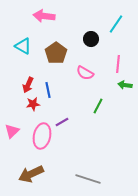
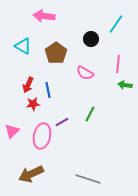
green line: moved 8 px left, 8 px down
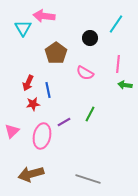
black circle: moved 1 px left, 1 px up
cyan triangle: moved 18 px up; rotated 30 degrees clockwise
red arrow: moved 2 px up
purple line: moved 2 px right
brown arrow: rotated 10 degrees clockwise
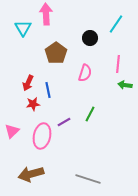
pink arrow: moved 2 px right, 2 px up; rotated 80 degrees clockwise
pink semicircle: rotated 102 degrees counterclockwise
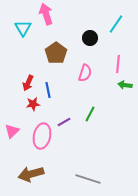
pink arrow: rotated 15 degrees counterclockwise
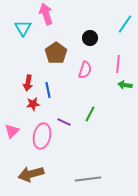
cyan line: moved 9 px right
pink semicircle: moved 3 px up
red arrow: rotated 14 degrees counterclockwise
purple line: rotated 56 degrees clockwise
gray line: rotated 25 degrees counterclockwise
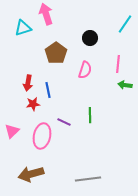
cyan triangle: rotated 42 degrees clockwise
green line: moved 1 px down; rotated 28 degrees counterclockwise
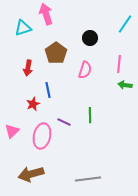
pink line: moved 1 px right
red arrow: moved 15 px up
red star: rotated 16 degrees counterclockwise
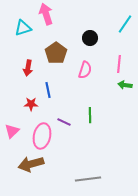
red star: moved 2 px left; rotated 24 degrees clockwise
brown arrow: moved 10 px up
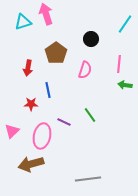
cyan triangle: moved 6 px up
black circle: moved 1 px right, 1 px down
green line: rotated 35 degrees counterclockwise
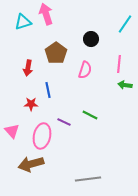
green line: rotated 28 degrees counterclockwise
pink triangle: rotated 28 degrees counterclockwise
